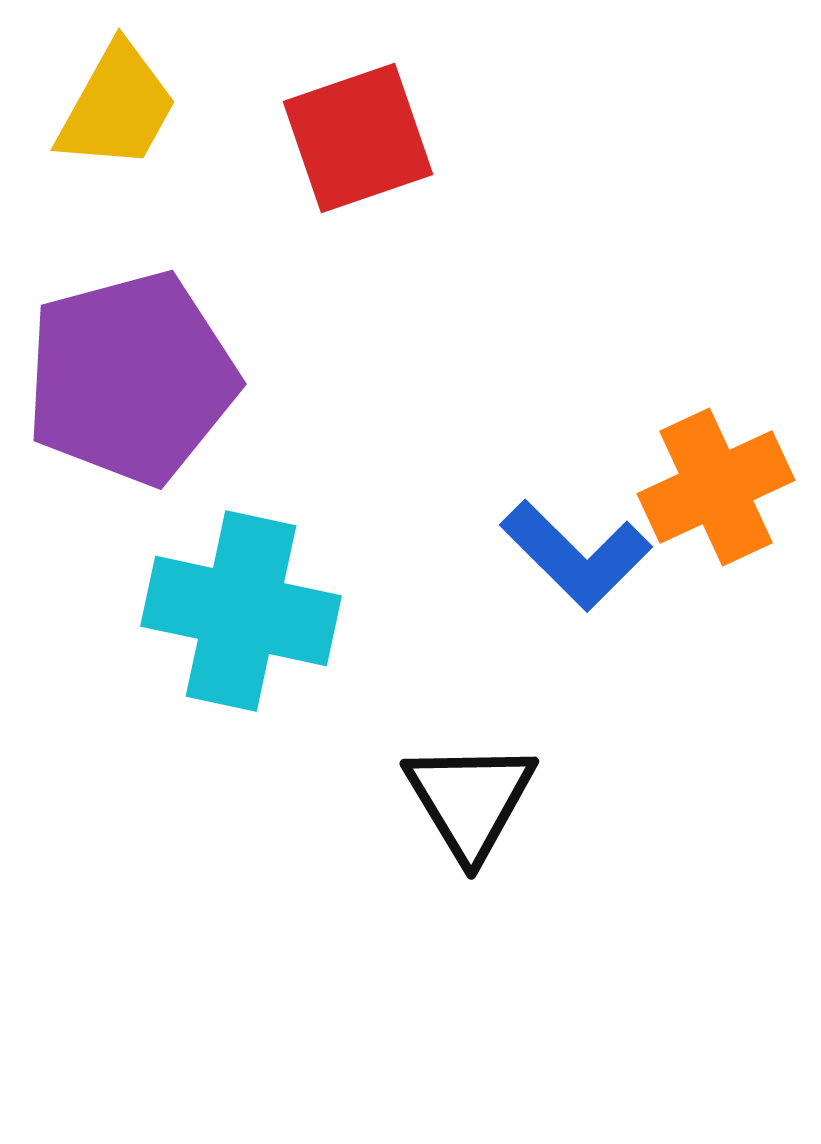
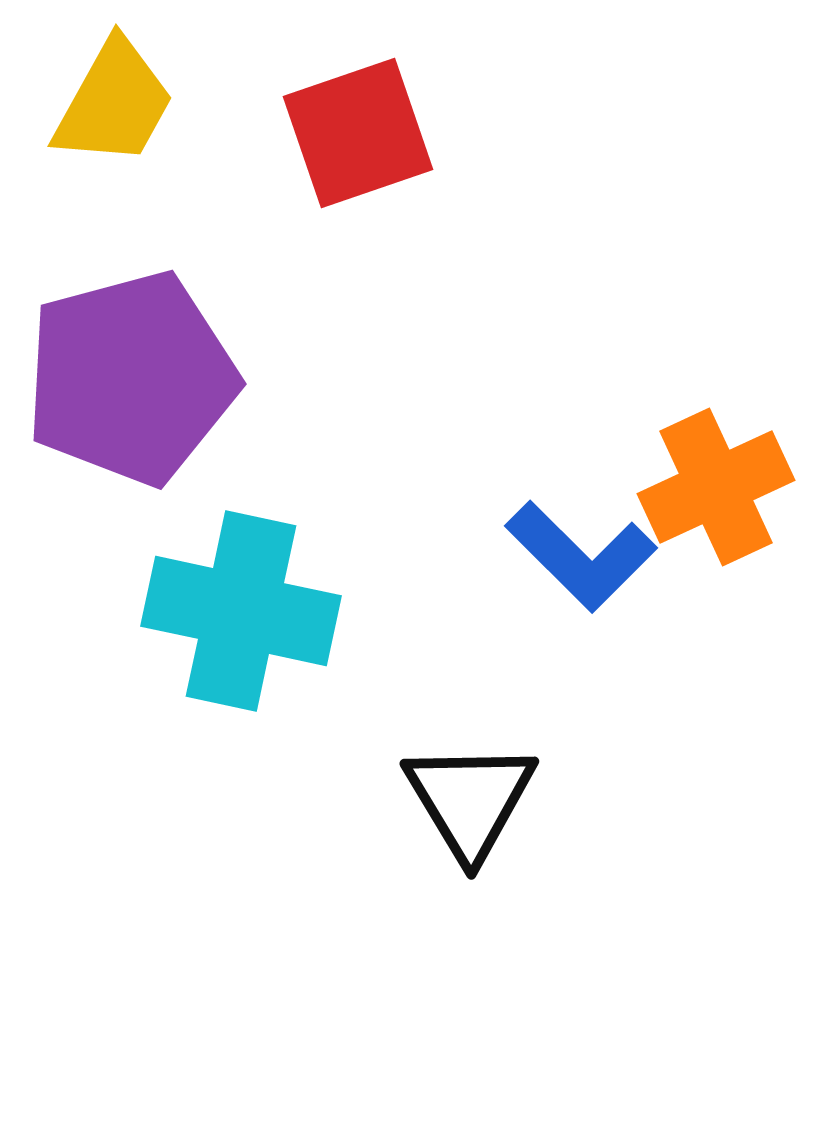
yellow trapezoid: moved 3 px left, 4 px up
red square: moved 5 px up
blue L-shape: moved 5 px right, 1 px down
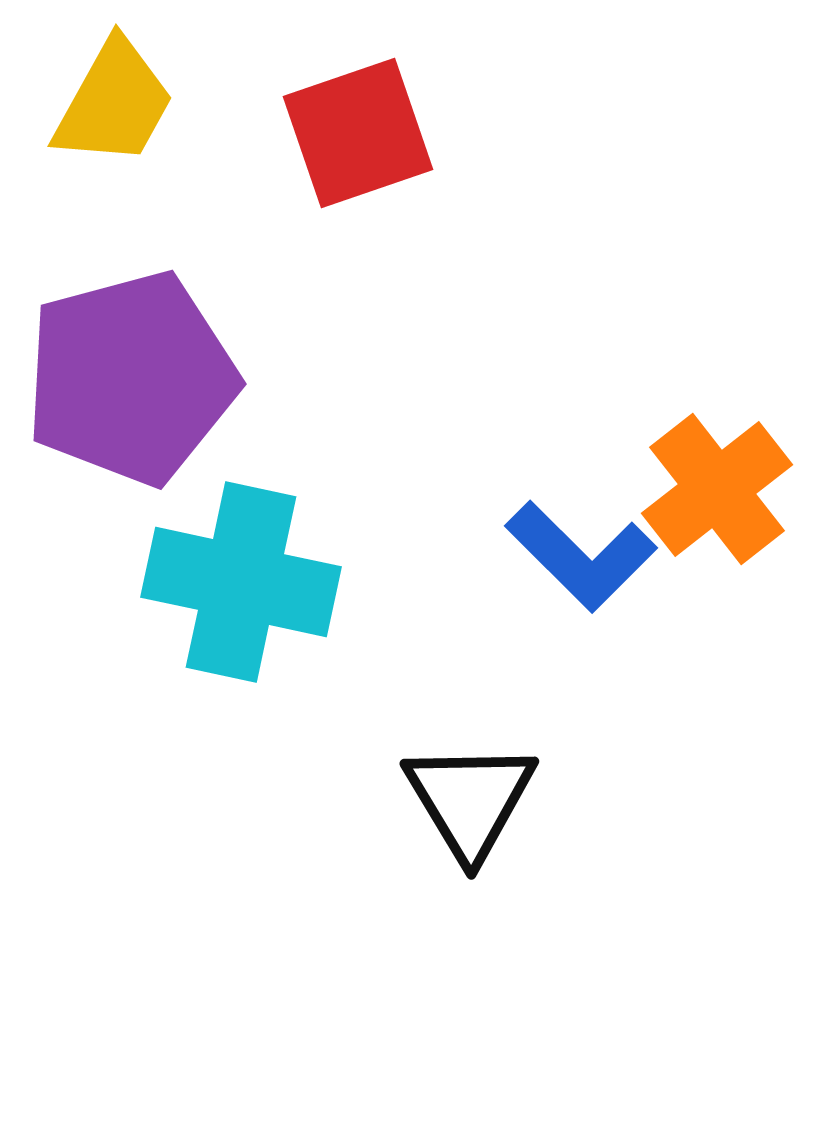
orange cross: moved 1 px right, 2 px down; rotated 13 degrees counterclockwise
cyan cross: moved 29 px up
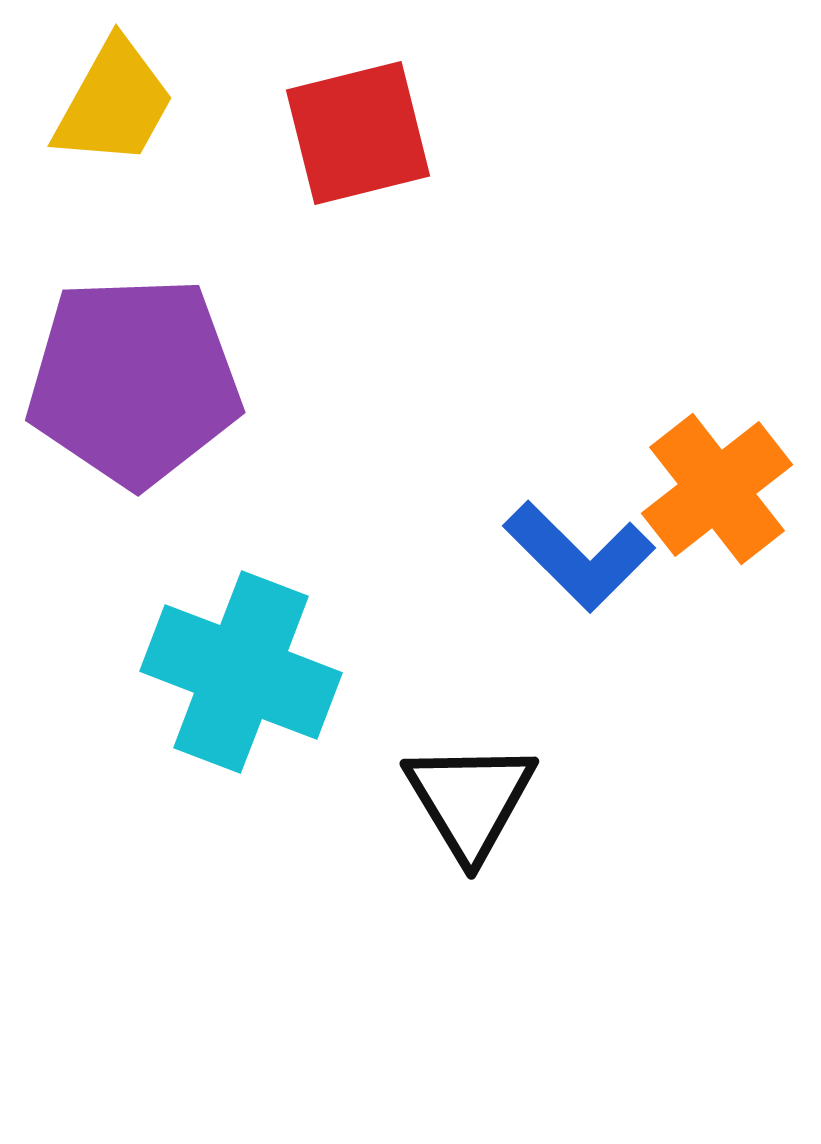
red square: rotated 5 degrees clockwise
purple pentagon: moved 3 px right, 3 px down; rotated 13 degrees clockwise
blue L-shape: moved 2 px left
cyan cross: moved 90 px down; rotated 9 degrees clockwise
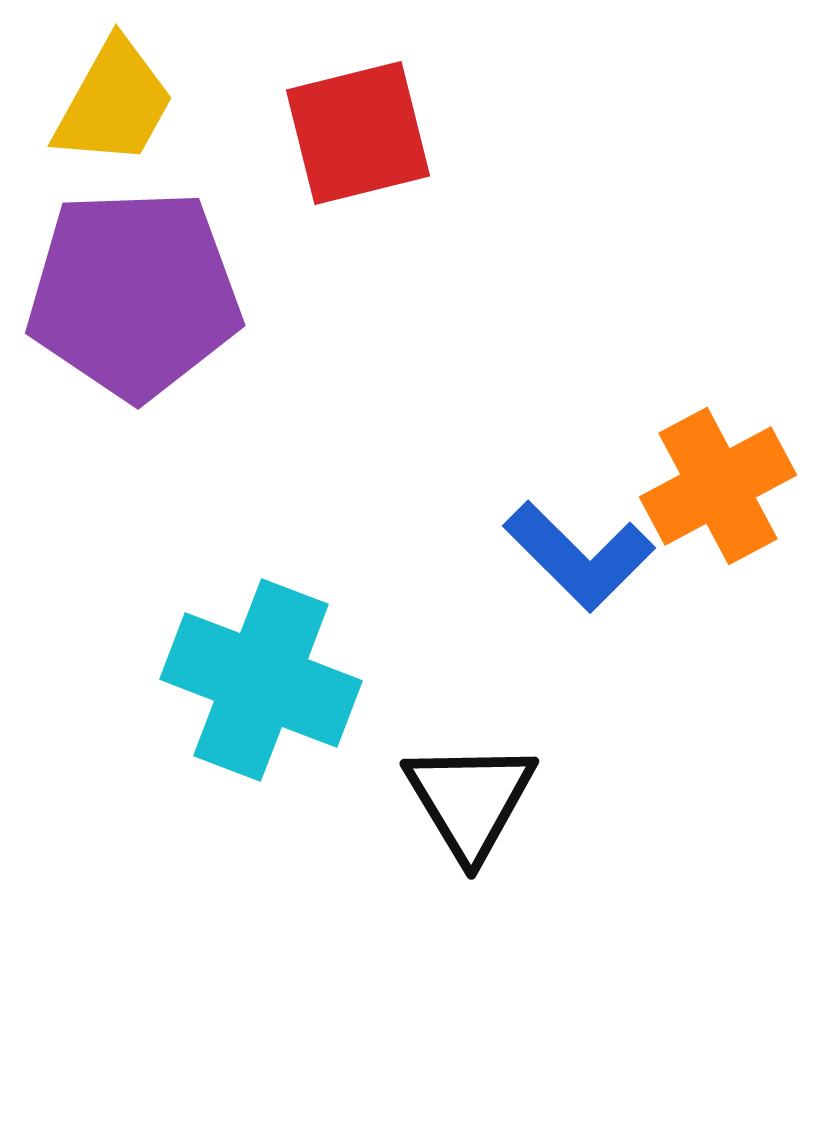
purple pentagon: moved 87 px up
orange cross: moved 1 px right, 3 px up; rotated 10 degrees clockwise
cyan cross: moved 20 px right, 8 px down
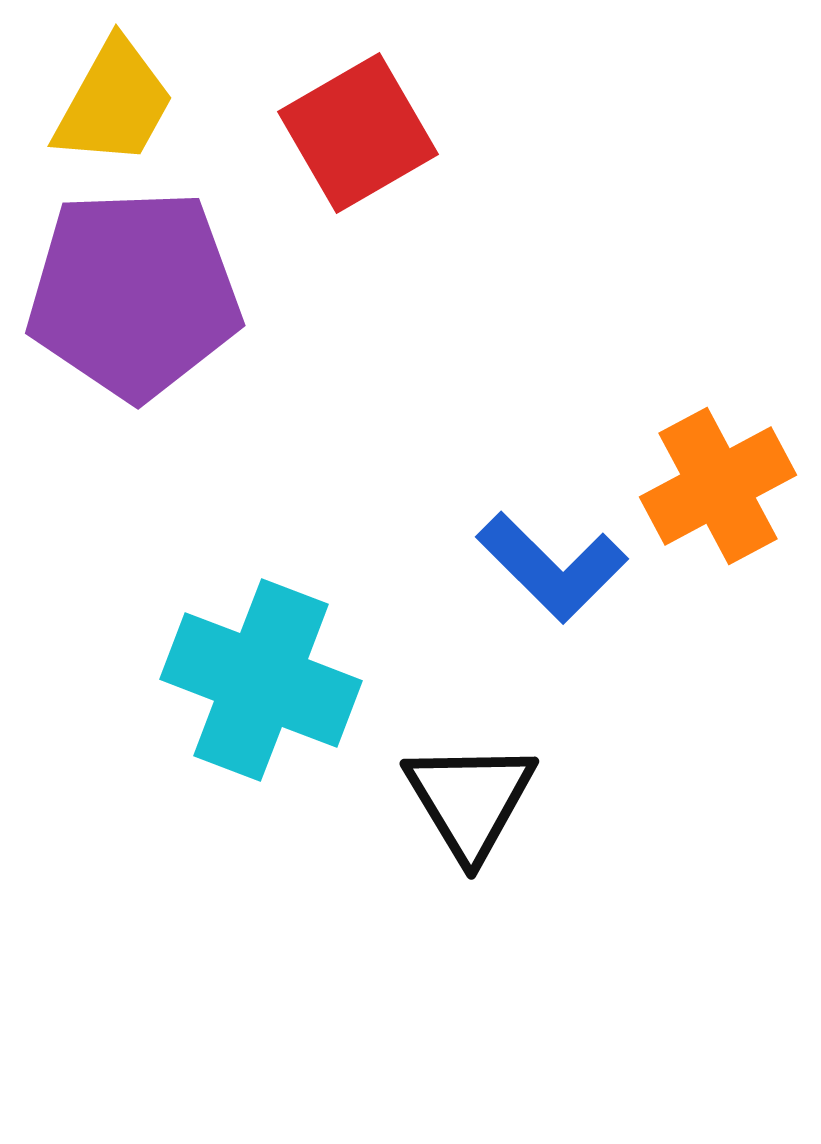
red square: rotated 16 degrees counterclockwise
blue L-shape: moved 27 px left, 11 px down
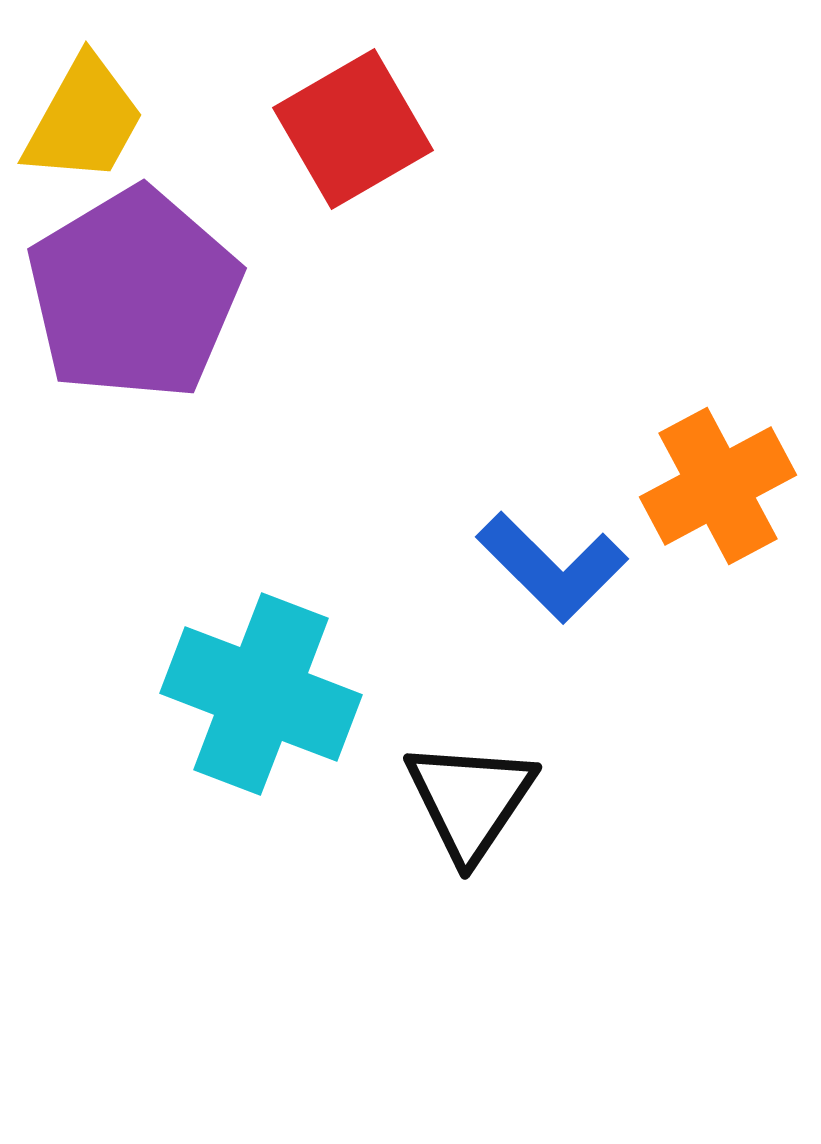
yellow trapezoid: moved 30 px left, 17 px down
red square: moved 5 px left, 4 px up
purple pentagon: rotated 29 degrees counterclockwise
cyan cross: moved 14 px down
black triangle: rotated 5 degrees clockwise
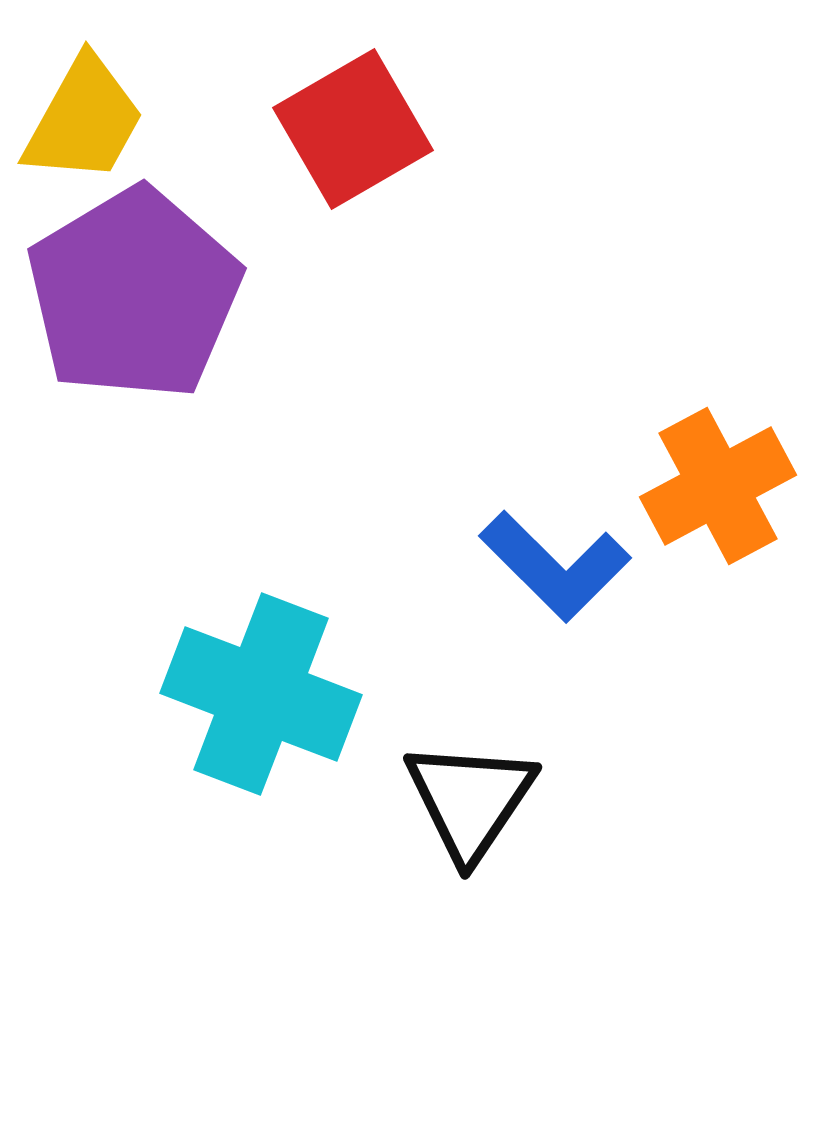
blue L-shape: moved 3 px right, 1 px up
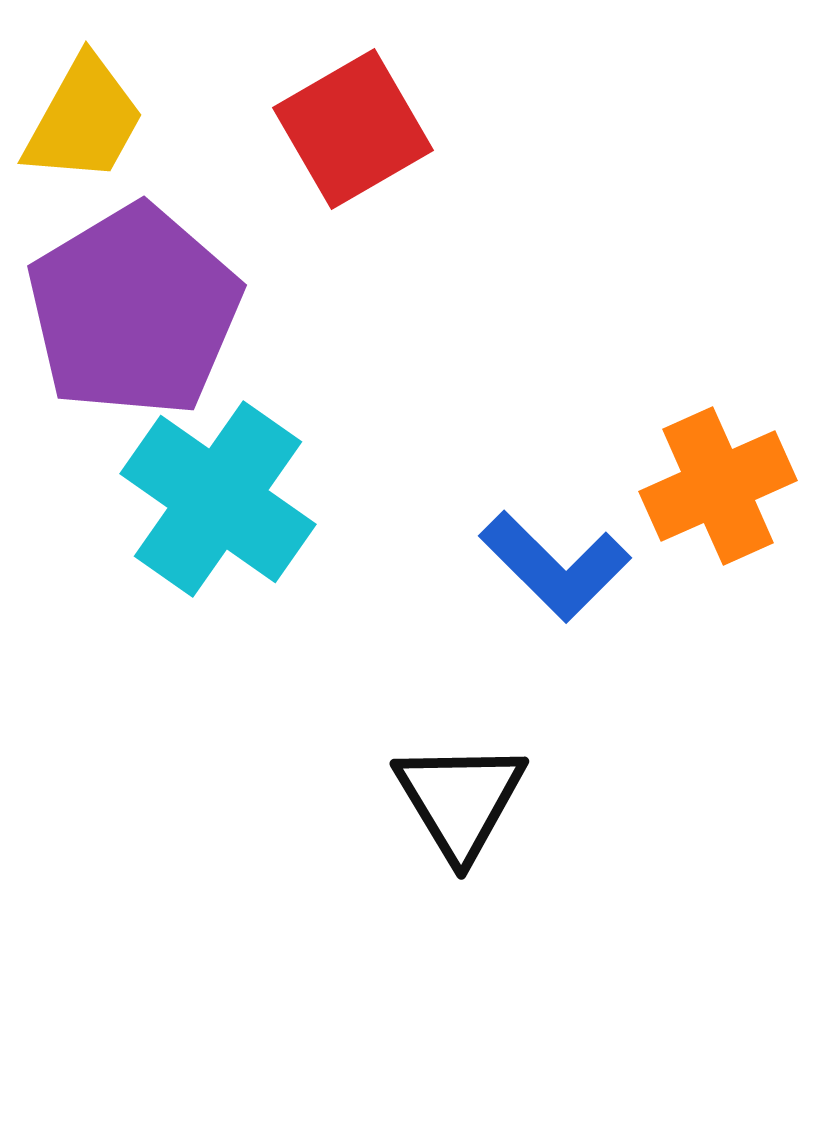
purple pentagon: moved 17 px down
orange cross: rotated 4 degrees clockwise
cyan cross: moved 43 px left, 195 px up; rotated 14 degrees clockwise
black triangle: moved 10 px left; rotated 5 degrees counterclockwise
